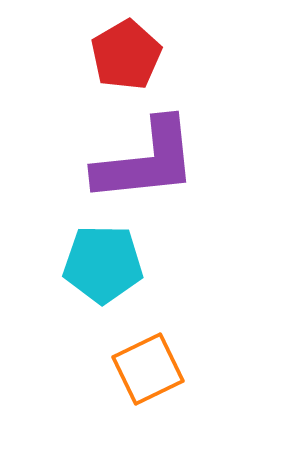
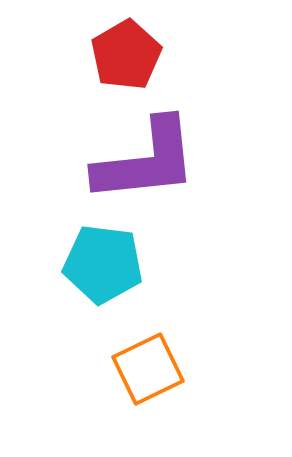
cyan pentagon: rotated 6 degrees clockwise
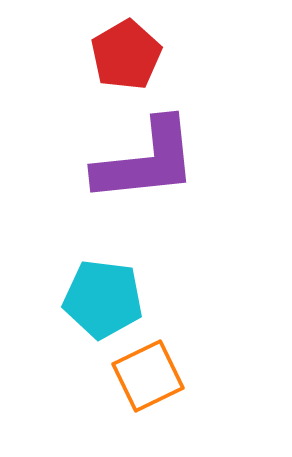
cyan pentagon: moved 35 px down
orange square: moved 7 px down
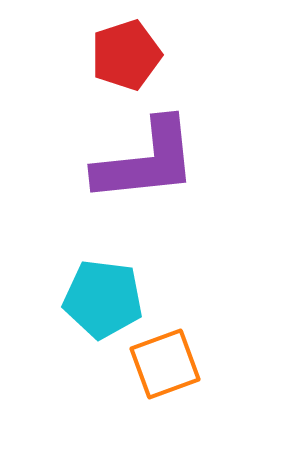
red pentagon: rotated 12 degrees clockwise
orange square: moved 17 px right, 12 px up; rotated 6 degrees clockwise
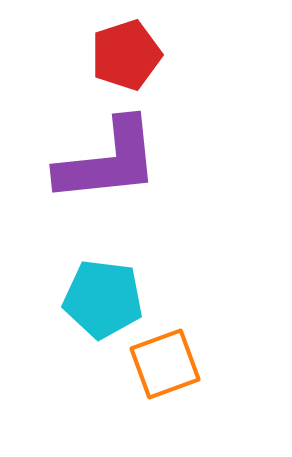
purple L-shape: moved 38 px left
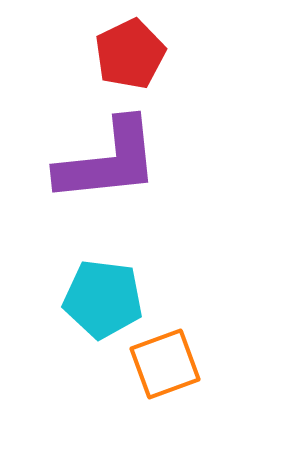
red pentagon: moved 4 px right, 1 px up; rotated 8 degrees counterclockwise
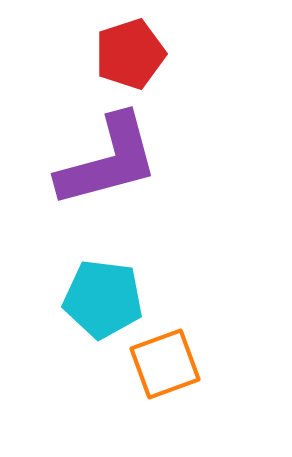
red pentagon: rotated 8 degrees clockwise
purple L-shape: rotated 9 degrees counterclockwise
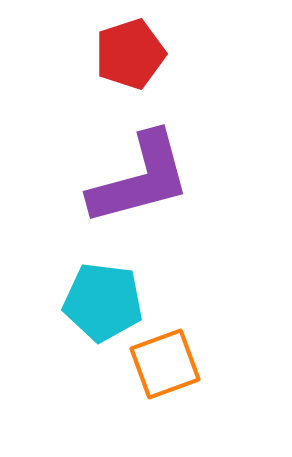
purple L-shape: moved 32 px right, 18 px down
cyan pentagon: moved 3 px down
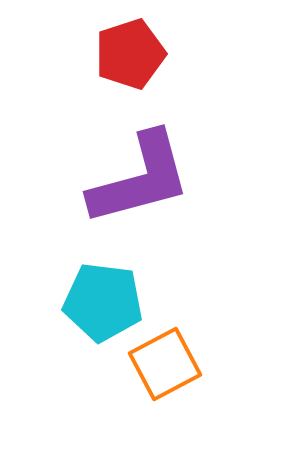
orange square: rotated 8 degrees counterclockwise
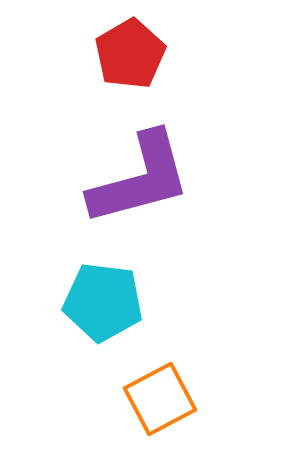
red pentagon: rotated 12 degrees counterclockwise
orange square: moved 5 px left, 35 px down
